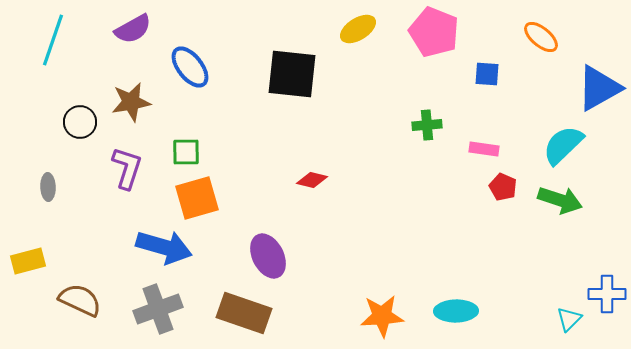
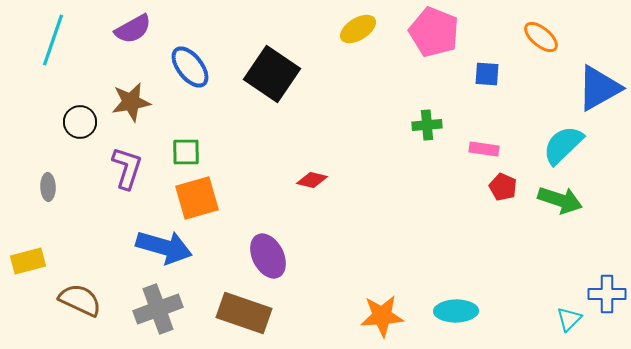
black square: moved 20 px left; rotated 28 degrees clockwise
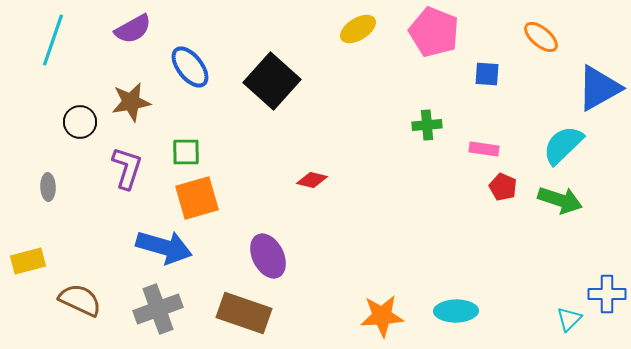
black square: moved 7 px down; rotated 8 degrees clockwise
